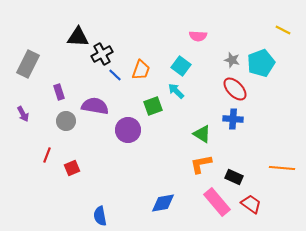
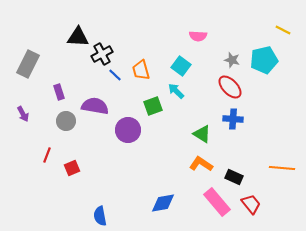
cyan pentagon: moved 3 px right, 3 px up; rotated 8 degrees clockwise
orange trapezoid: rotated 145 degrees clockwise
red ellipse: moved 5 px left, 2 px up
orange L-shape: rotated 45 degrees clockwise
red trapezoid: rotated 15 degrees clockwise
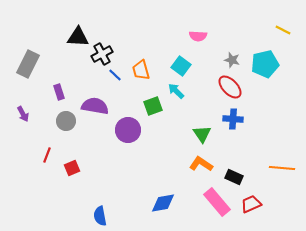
cyan pentagon: moved 1 px right, 4 px down
green triangle: rotated 24 degrees clockwise
red trapezoid: rotated 75 degrees counterclockwise
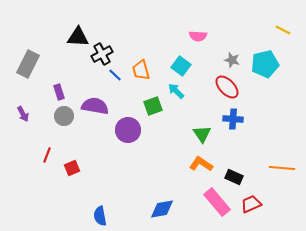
red ellipse: moved 3 px left
gray circle: moved 2 px left, 5 px up
blue diamond: moved 1 px left, 6 px down
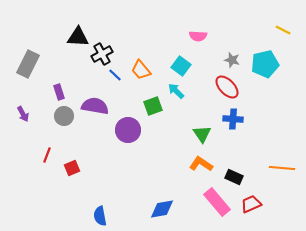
orange trapezoid: rotated 25 degrees counterclockwise
